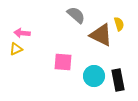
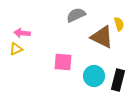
gray semicircle: rotated 66 degrees counterclockwise
brown triangle: moved 1 px right, 2 px down
black rectangle: rotated 25 degrees clockwise
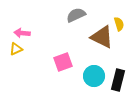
pink square: rotated 24 degrees counterclockwise
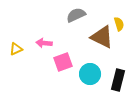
pink arrow: moved 22 px right, 10 px down
cyan circle: moved 4 px left, 2 px up
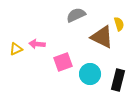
pink arrow: moved 7 px left, 1 px down
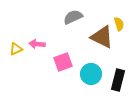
gray semicircle: moved 3 px left, 2 px down
cyan circle: moved 1 px right
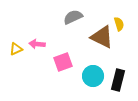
cyan circle: moved 2 px right, 2 px down
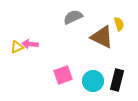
pink arrow: moved 7 px left
yellow triangle: moved 1 px right, 2 px up
pink square: moved 13 px down
cyan circle: moved 5 px down
black rectangle: moved 1 px left
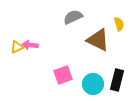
brown triangle: moved 4 px left, 3 px down
pink arrow: moved 1 px down
cyan circle: moved 3 px down
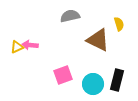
gray semicircle: moved 3 px left, 1 px up; rotated 12 degrees clockwise
